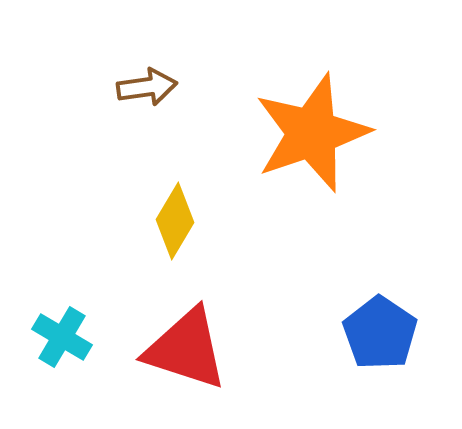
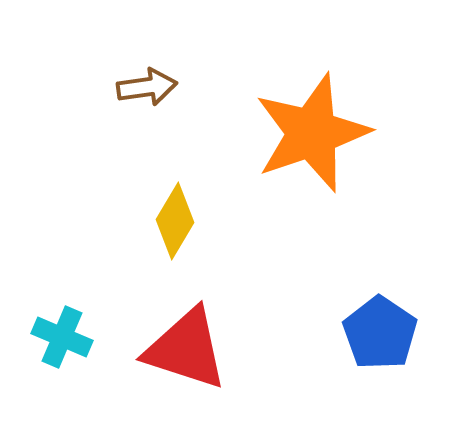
cyan cross: rotated 8 degrees counterclockwise
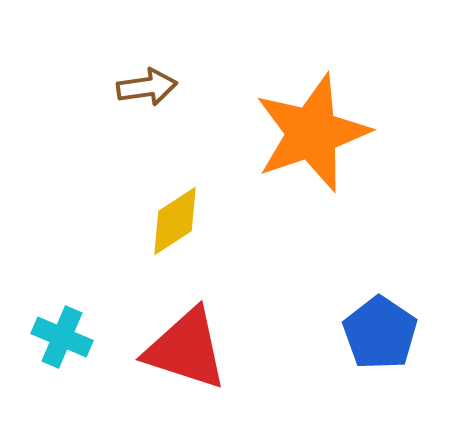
yellow diamond: rotated 26 degrees clockwise
